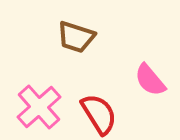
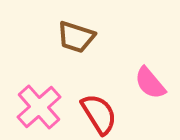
pink semicircle: moved 3 px down
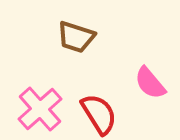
pink cross: moved 1 px right, 2 px down
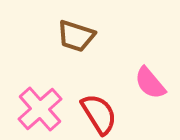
brown trapezoid: moved 1 px up
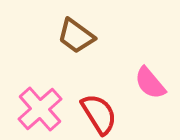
brown trapezoid: rotated 18 degrees clockwise
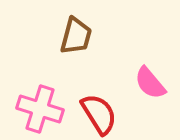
brown trapezoid: rotated 111 degrees counterclockwise
pink cross: rotated 30 degrees counterclockwise
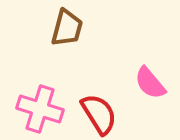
brown trapezoid: moved 9 px left, 8 px up
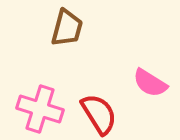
pink semicircle: rotated 18 degrees counterclockwise
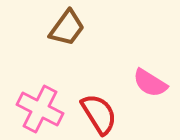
brown trapezoid: rotated 21 degrees clockwise
pink cross: rotated 9 degrees clockwise
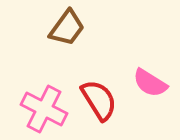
pink cross: moved 4 px right
red semicircle: moved 14 px up
